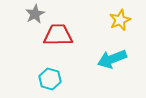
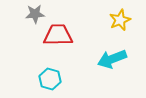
gray star: rotated 24 degrees clockwise
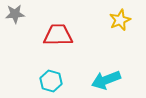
gray star: moved 20 px left
cyan arrow: moved 6 px left, 21 px down
cyan hexagon: moved 1 px right, 2 px down
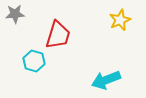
red trapezoid: rotated 108 degrees clockwise
cyan hexagon: moved 17 px left, 20 px up
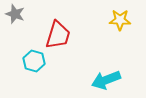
gray star: rotated 24 degrees clockwise
yellow star: rotated 25 degrees clockwise
